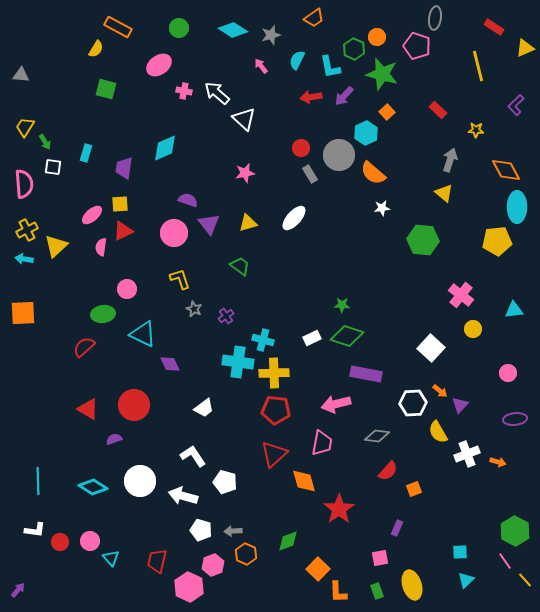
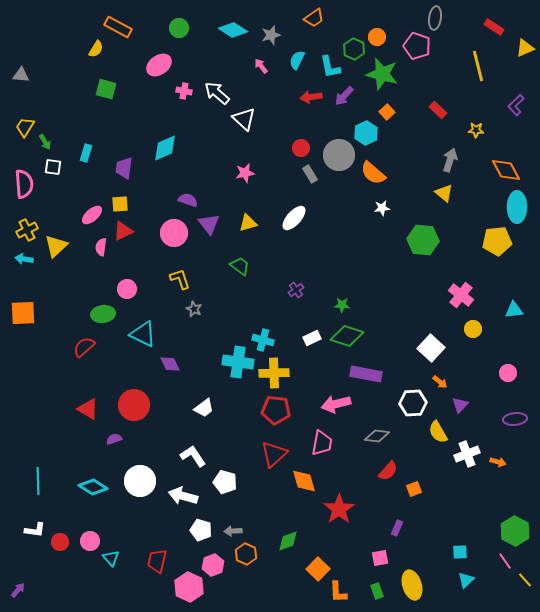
purple cross at (226, 316): moved 70 px right, 26 px up
orange arrow at (440, 391): moved 9 px up
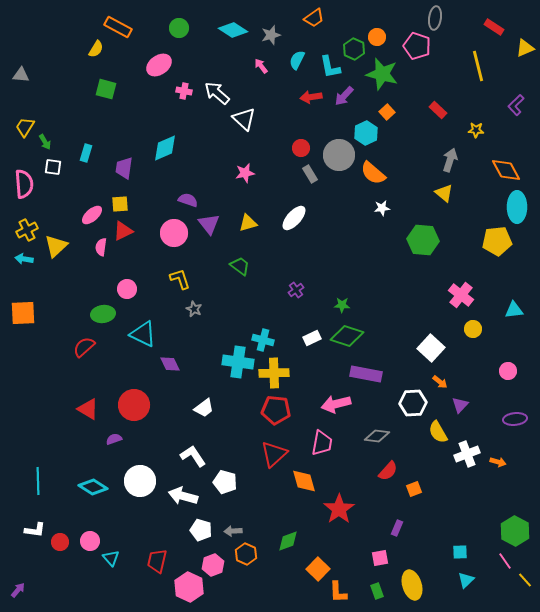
pink circle at (508, 373): moved 2 px up
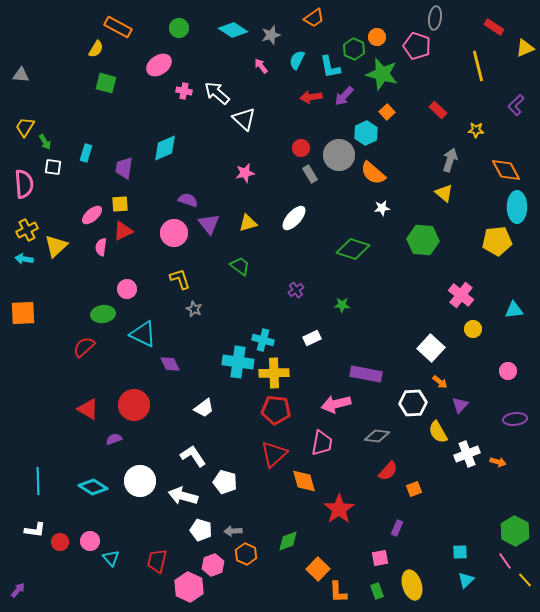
green square at (106, 89): moved 6 px up
green diamond at (347, 336): moved 6 px right, 87 px up
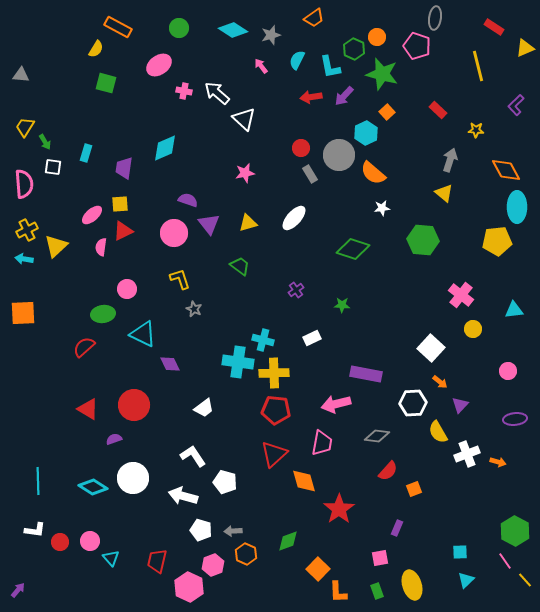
white circle at (140, 481): moved 7 px left, 3 px up
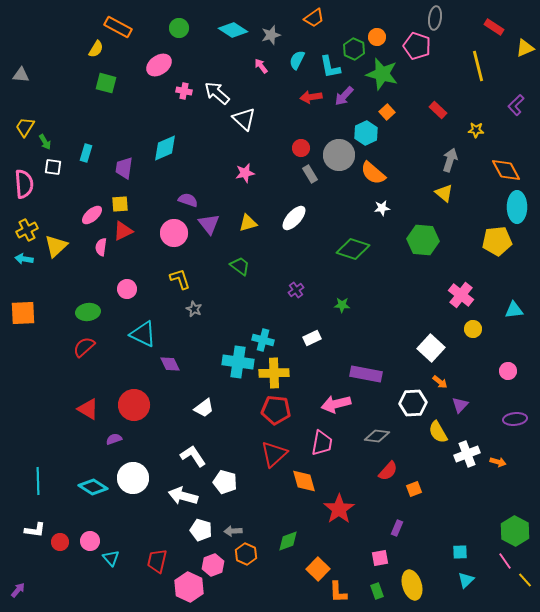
green ellipse at (103, 314): moved 15 px left, 2 px up
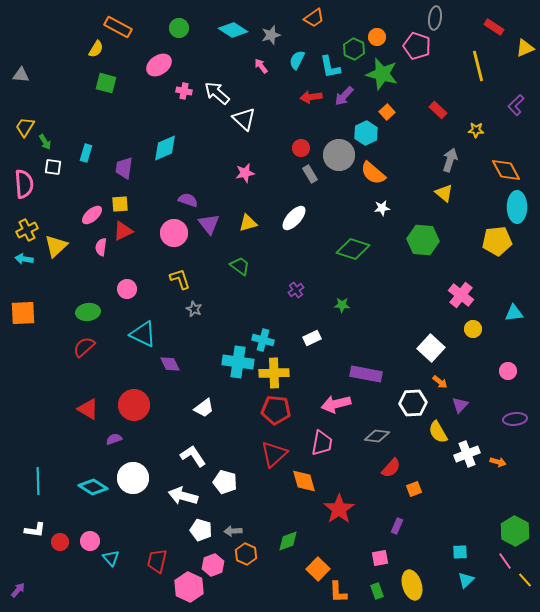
cyan triangle at (514, 310): moved 3 px down
red semicircle at (388, 471): moved 3 px right, 3 px up
purple rectangle at (397, 528): moved 2 px up
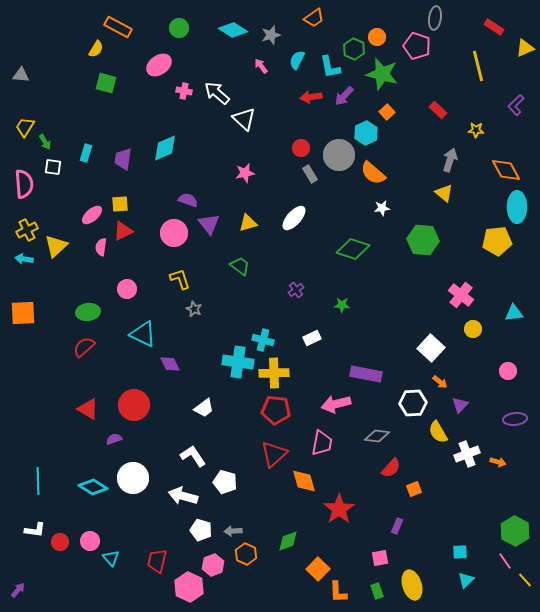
purple trapezoid at (124, 168): moved 1 px left, 9 px up
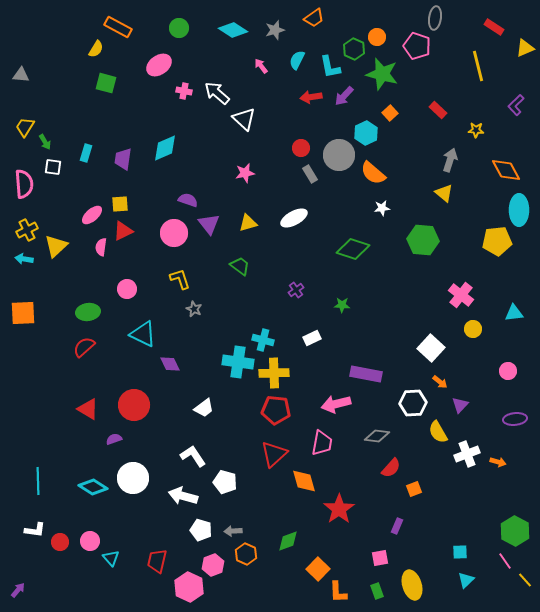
gray star at (271, 35): moved 4 px right, 5 px up
orange square at (387, 112): moved 3 px right, 1 px down
cyan ellipse at (517, 207): moved 2 px right, 3 px down
white ellipse at (294, 218): rotated 20 degrees clockwise
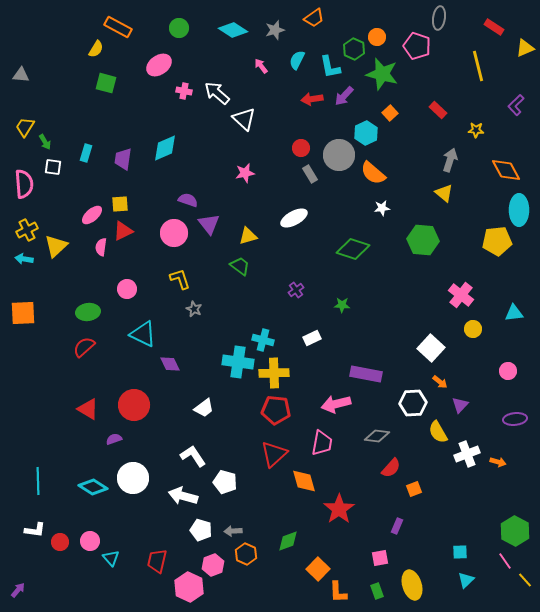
gray ellipse at (435, 18): moved 4 px right
red arrow at (311, 97): moved 1 px right, 2 px down
yellow triangle at (248, 223): moved 13 px down
